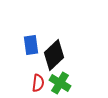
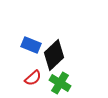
blue rectangle: rotated 60 degrees counterclockwise
red semicircle: moved 5 px left, 5 px up; rotated 42 degrees clockwise
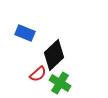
blue rectangle: moved 6 px left, 12 px up
red semicircle: moved 5 px right, 4 px up
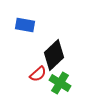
blue rectangle: moved 8 px up; rotated 12 degrees counterclockwise
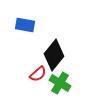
black diamond: rotated 8 degrees counterclockwise
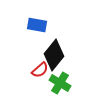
blue rectangle: moved 12 px right
red semicircle: moved 2 px right, 4 px up
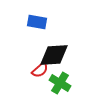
blue rectangle: moved 3 px up
black diamond: rotated 48 degrees clockwise
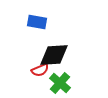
red semicircle: rotated 18 degrees clockwise
green cross: rotated 10 degrees clockwise
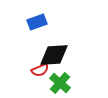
blue rectangle: rotated 30 degrees counterclockwise
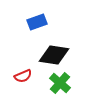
black diamond: rotated 12 degrees clockwise
red semicircle: moved 17 px left, 6 px down
